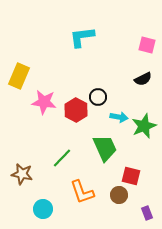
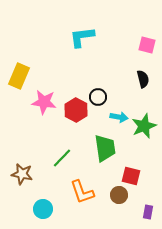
black semicircle: rotated 78 degrees counterclockwise
green trapezoid: rotated 16 degrees clockwise
purple rectangle: moved 1 px right, 1 px up; rotated 32 degrees clockwise
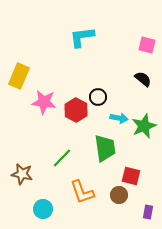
black semicircle: rotated 36 degrees counterclockwise
cyan arrow: moved 1 px down
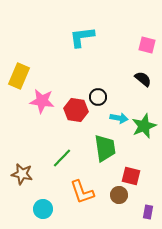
pink star: moved 2 px left, 1 px up
red hexagon: rotated 20 degrees counterclockwise
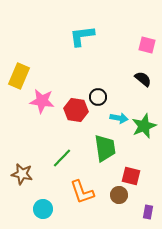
cyan L-shape: moved 1 px up
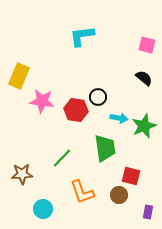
black semicircle: moved 1 px right, 1 px up
brown star: rotated 15 degrees counterclockwise
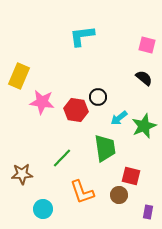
pink star: moved 1 px down
cyan arrow: rotated 132 degrees clockwise
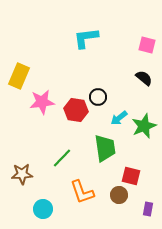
cyan L-shape: moved 4 px right, 2 px down
pink star: rotated 15 degrees counterclockwise
purple rectangle: moved 3 px up
